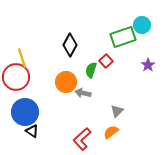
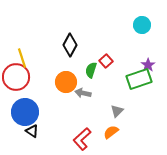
green rectangle: moved 16 px right, 42 px down
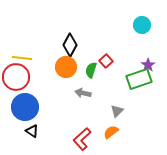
yellow line: rotated 66 degrees counterclockwise
orange circle: moved 15 px up
blue circle: moved 5 px up
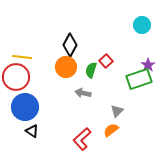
yellow line: moved 1 px up
orange semicircle: moved 2 px up
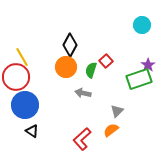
yellow line: rotated 54 degrees clockwise
blue circle: moved 2 px up
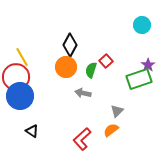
blue circle: moved 5 px left, 9 px up
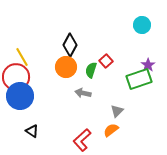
red L-shape: moved 1 px down
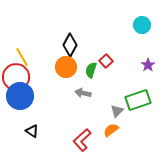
green rectangle: moved 1 px left, 21 px down
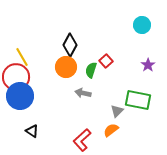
green rectangle: rotated 30 degrees clockwise
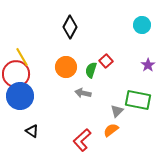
black diamond: moved 18 px up
red circle: moved 3 px up
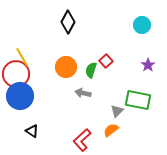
black diamond: moved 2 px left, 5 px up
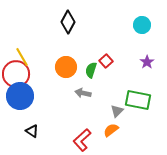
purple star: moved 1 px left, 3 px up
